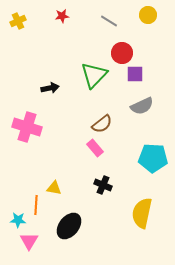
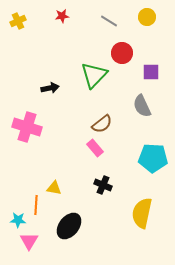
yellow circle: moved 1 px left, 2 px down
purple square: moved 16 px right, 2 px up
gray semicircle: rotated 90 degrees clockwise
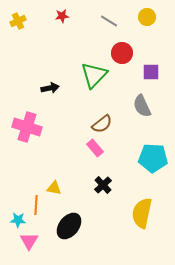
black cross: rotated 24 degrees clockwise
